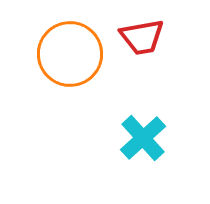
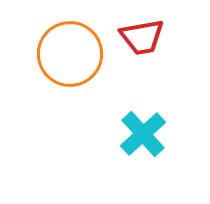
cyan cross: moved 4 px up
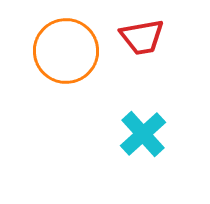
orange circle: moved 4 px left, 3 px up
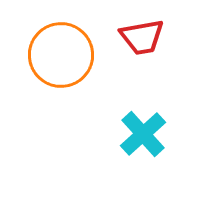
orange circle: moved 5 px left, 4 px down
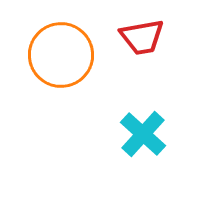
cyan cross: rotated 6 degrees counterclockwise
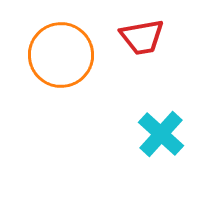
cyan cross: moved 18 px right
